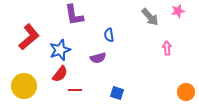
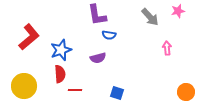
purple L-shape: moved 23 px right
blue semicircle: rotated 72 degrees counterclockwise
blue star: moved 1 px right
red semicircle: rotated 42 degrees counterclockwise
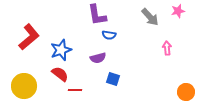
red semicircle: rotated 48 degrees counterclockwise
blue square: moved 4 px left, 14 px up
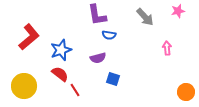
gray arrow: moved 5 px left
red line: rotated 56 degrees clockwise
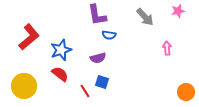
blue square: moved 11 px left, 3 px down
red line: moved 10 px right, 1 px down
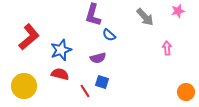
purple L-shape: moved 4 px left; rotated 25 degrees clockwise
blue semicircle: rotated 32 degrees clockwise
red semicircle: rotated 24 degrees counterclockwise
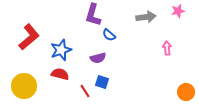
gray arrow: moved 1 px right; rotated 54 degrees counterclockwise
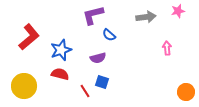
purple L-shape: rotated 60 degrees clockwise
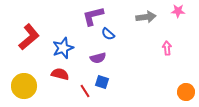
pink star: rotated 16 degrees clockwise
purple L-shape: moved 1 px down
blue semicircle: moved 1 px left, 1 px up
blue star: moved 2 px right, 2 px up
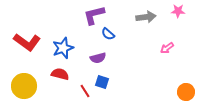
purple L-shape: moved 1 px right, 1 px up
red L-shape: moved 2 px left, 5 px down; rotated 76 degrees clockwise
pink arrow: rotated 120 degrees counterclockwise
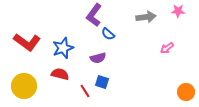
purple L-shape: rotated 40 degrees counterclockwise
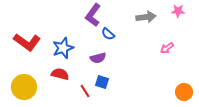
purple L-shape: moved 1 px left
yellow circle: moved 1 px down
orange circle: moved 2 px left
